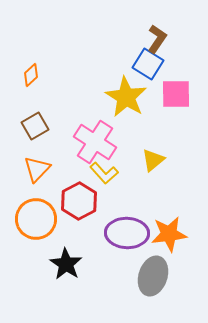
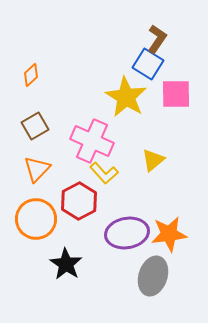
pink cross: moved 3 px left, 1 px up; rotated 9 degrees counterclockwise
purple ellipse: rotated 12 degrees counterclockwise
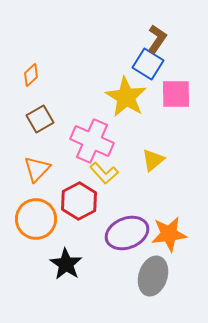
brown square: moved 5 px right, 7 px up
purple ellipse: rotated 12 degrees counterclockwise
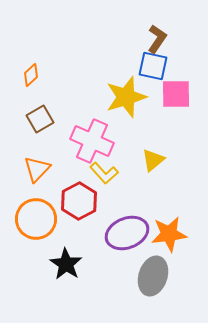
blue square: moved 5 px right, 2 px down; rotated 20 degrees counterclockwise
yellow star: rotated 24 degrees clockwise
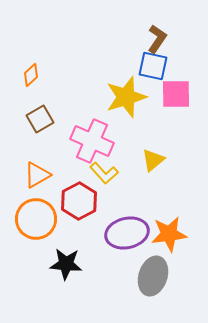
orange triangle: moved 6 px down; rotated 16 degrees clockwise
purple ellipse: rotated 9 degrees clockwise
black star: rotated 28 degrees counterclockwise
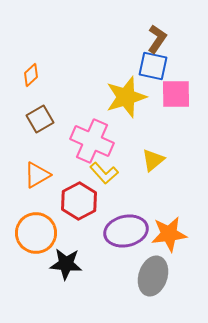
orange circle: moved 14 px down
purple ellipse: moved 1 px left, 2 px up
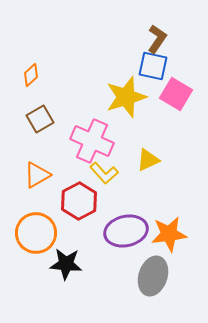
pink square: rotated 32 degrees clockwise
yellow triangle: moved 5 px left; rotated 15 degrees clockwise
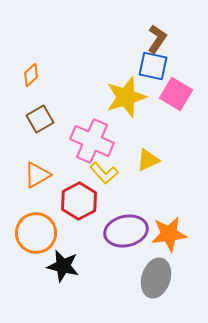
black star: moved 3 px left, 2 px down; rotated 8 degrees clockwise
gray ellipse: moved 3 px right, 2 px down
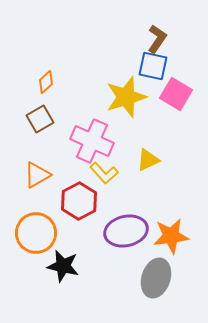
orange diamond: moved 15 px right, 7 px down
orange star: moved 2 px right, 2 px down
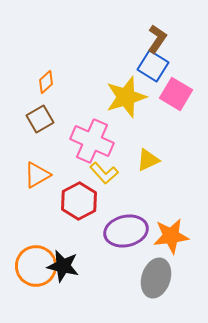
blue square: rotated 20 degrees clockwise
orange circle: moved 33 px down
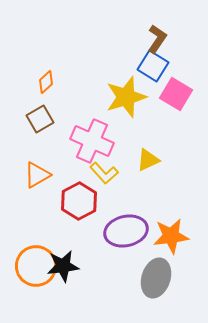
black star: rotated 20 degrees counterclockwise
